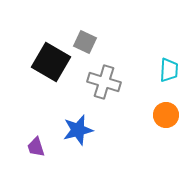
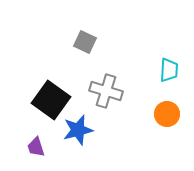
black square: moved 38 px down; rotated 6 degrees clockwise
gray cross: moved 2 px right, 9 px down
orange circle: moved 1 px right, 1 px up
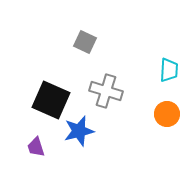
black square: rotated 12 degrees counterclockwise
blue star: moved 1 px right, 1 px down
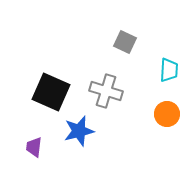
gray square: moved 40 px right
black square: moved 8 px up
purple trapezoid: moved 2 px left; rotated 25 degrees clockwise
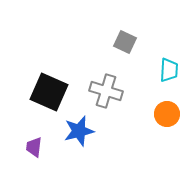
black square: moved 2 px left
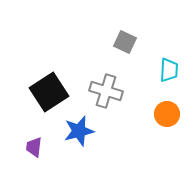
black square: rotated 33 degrees clockwise
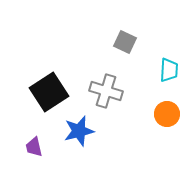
purple trapezoid: rotated 20 degrees counterclockwise
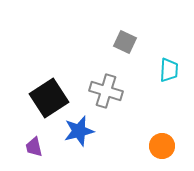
black square: moved 6 px down
orange circle: moved 5 px left, 32 px down
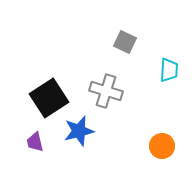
purple trapezoid: moved 1 px right, 5 px up
